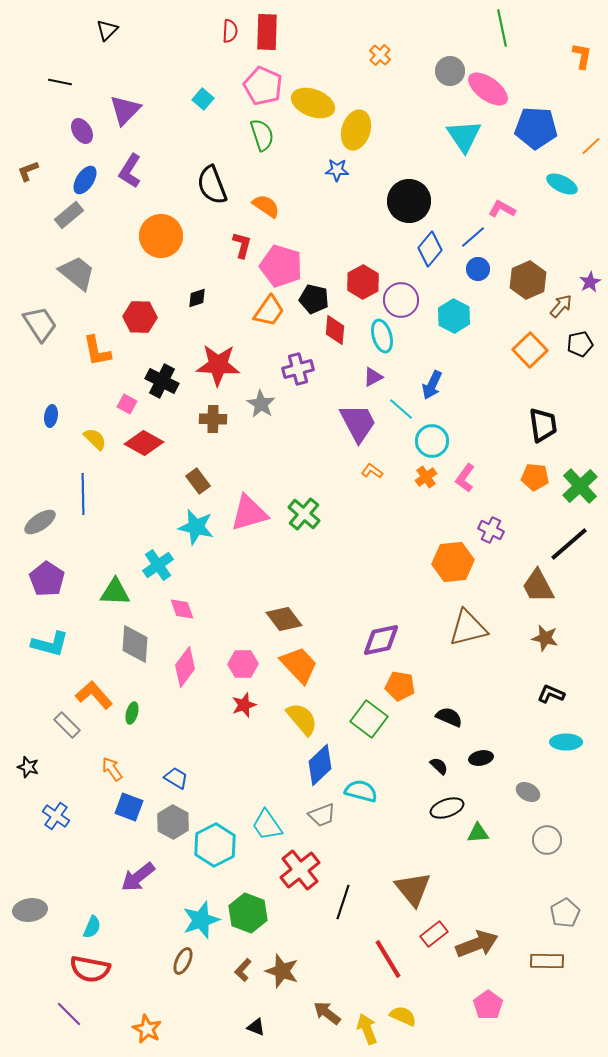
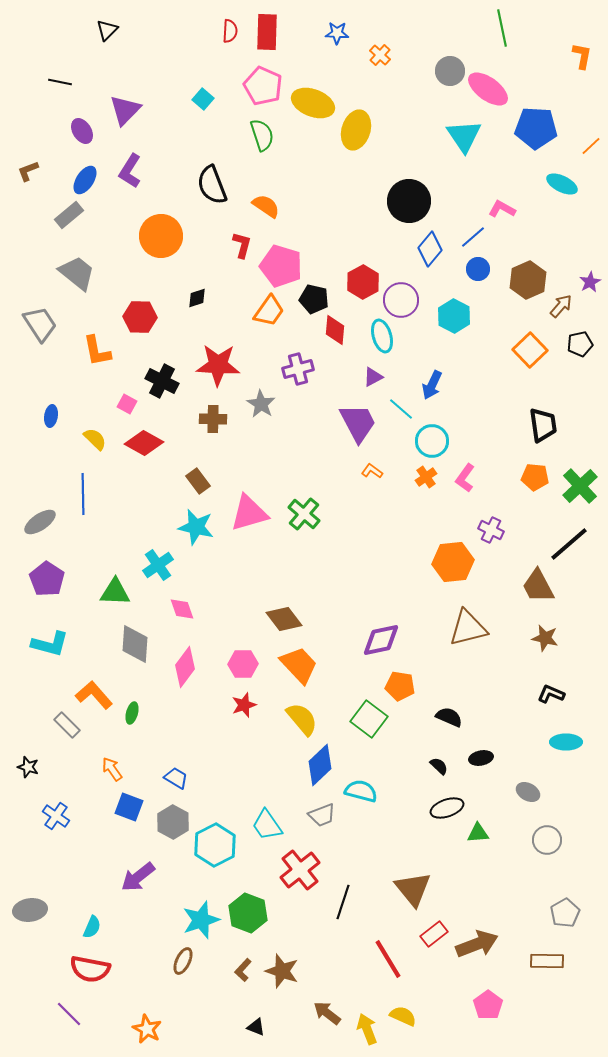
blue star at (337, 170): moved 137 px up
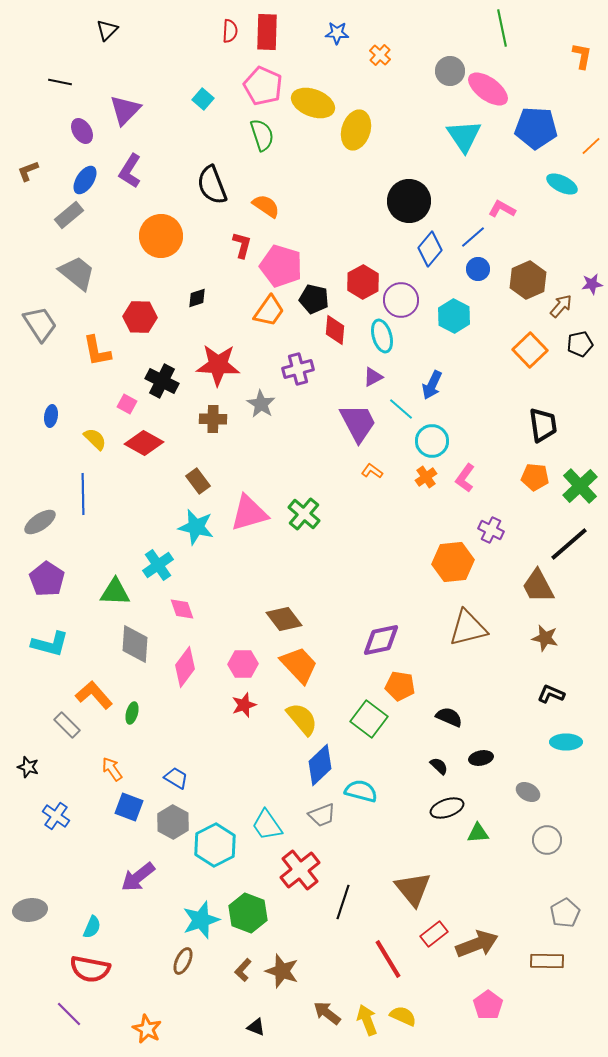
purple star at (590, 282): moved 2 px right, 2 px down; rotated 20 degrees clockwise
yellow arrow at (367, 1029): moved 9 px up
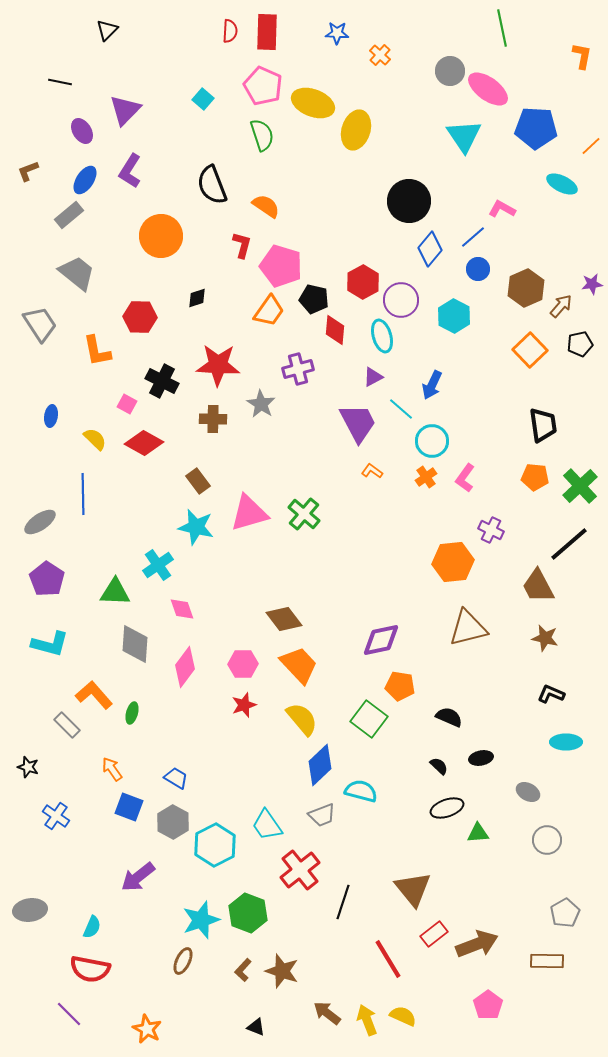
brown hexagon at (528, 280): moved 2 px left, 8 px down
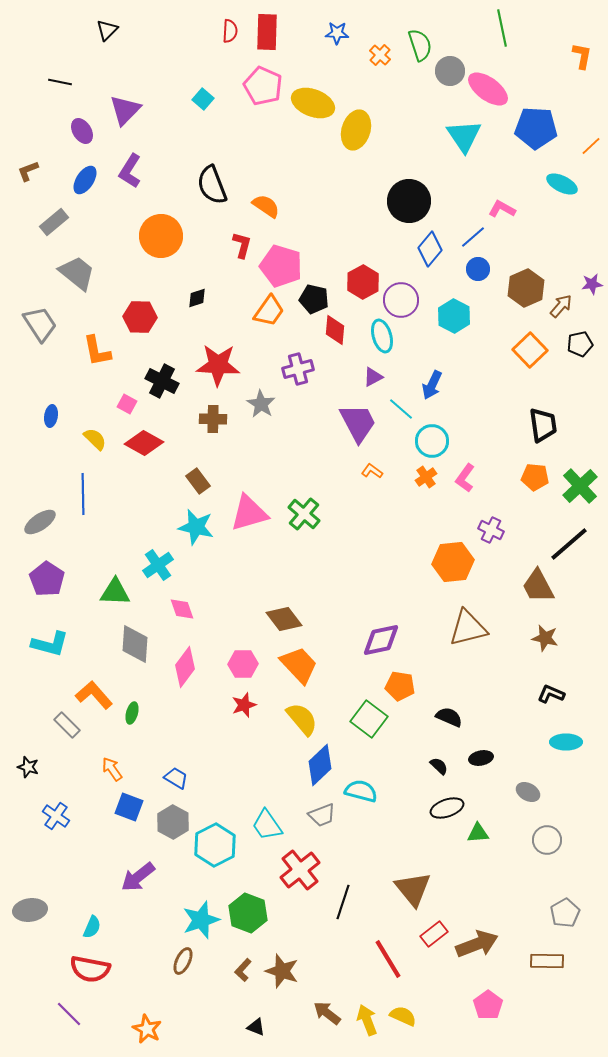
green semicircle at (262, 135): moved 158 px right, 90 px up
gray rectangle at (69, 215): moved 15 px left, 7 px down
